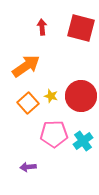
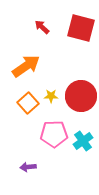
red arrow: rotated 42 degrees counterclockwise
yellow star: rotated 16 degrees counterclockwise
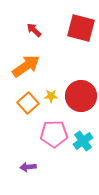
red arrow: moved 8 px left, 3 px down
